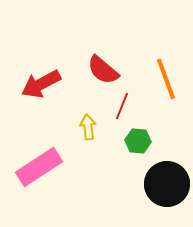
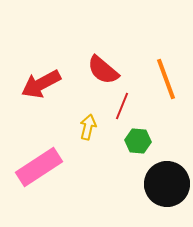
yellow arrow: rotated 20 degrees clockwise
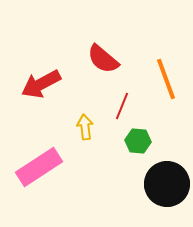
red semicircle: moved 11 px up
yellow arrow: moved 3 px left; rotated 20 degrees counterclockwise
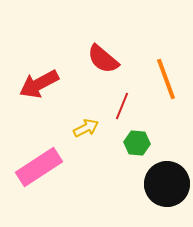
red arrow: moved 2 px left
yellow arrow: moved 1 px right, 1 px down; rotated 70 degrees clockwise
green hexagon: moved 1 px left, 2 px down
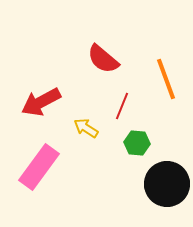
red arrow: moved 2 px right, 18 px down
yellow arrow: rotated 120 degrees counterclockwise
pink rectangle: rotated 21 degrees counterclockwise
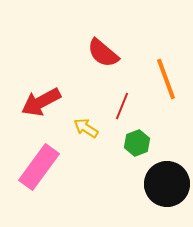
red semicircle: moved 6 px up
green hexagon: rotated 25 degrees counterclockwise
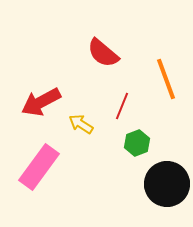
yellow arrow: moved 5 px left, 4 px up
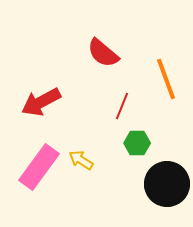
yellow arrow: moved 36 px down
green hexagon: rotated 20 degrees clockwise
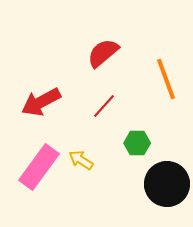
red semicircle: rotated 100 degrees clockwise
red line: moved 18 px left; rotated 20 degrees clockwise
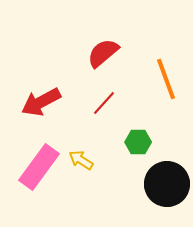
red line: moved 3 px up
green hexagon: moved 1 px right, 1 px up
